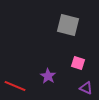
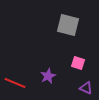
purple star: rotated 14 degrees clockwise
red line: moved 3 px up
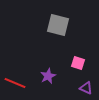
gray square: moved 10 px left
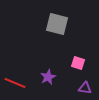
gray square: moved 1 px left, 1 px up
purple star: moved 1 px down
purple triangle: moved 1 px left; rotated 16 degrees counterclockwise
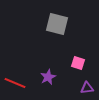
purple triangle: moved 2 px right; rotated 16 degrees counterclockwise
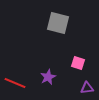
gray square: moved 1 px right, 1 px up
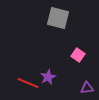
gray square: moved 5 px up
pink square: moved 8 px up; rotated 16 degrees clockwise
red line: moved 13 px right
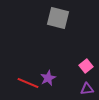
pink square: moved 8 px right, 11 px down; rotated 16 degrees clockwise
purple star: moved 1 px down
purple triangle: moved 1 px down
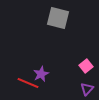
purple star: moved 7 px left, 4 px up
purple triangle: rotated 40 degrees counterclockwise
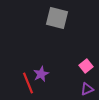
gray square: moved 1 px left
red line: rotated 45 degrees clockwise
purple triangle: rotated 24 degrees clockwise
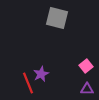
purple triangle: rotated 24 degrees clockwise
